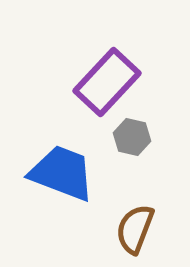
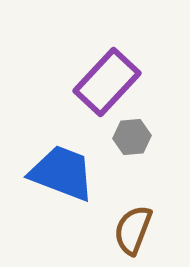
gray hexagon: rotated 18 degrees counterclockwise
brown semicircle: moved 2 px left, 1 px down
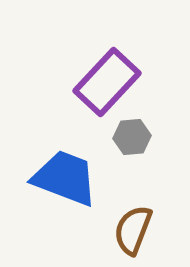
blue trapezoid: moved 3 px right, 5 px down
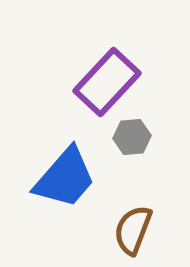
blue trapezoid: rotated 110 degrees clockwise
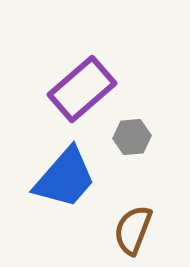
purple rectangle: moved 25 px left, 7 px down; rotated 6 degrees clockwise
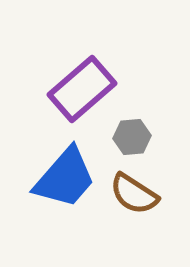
brown semicircle: moved 1 px right, 36 px up; rotated 78 degrees counterclockwise
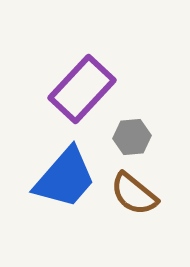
purple rectangle: rotated 6 degrees counterclockwise
brown semicircle: rotated 6 degrees clockwise
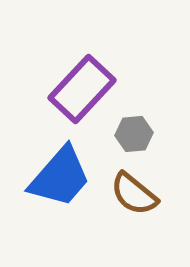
gray hexagon: moved 2 px right, 3 px up
blue trapezoid: moved 5 px left, 1 px up
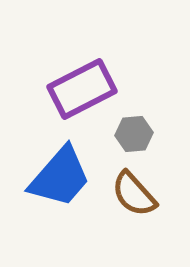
purple rectangle: rotated 20 degrees clockwise
brown semicircle: rotated 9 degrees clockwise
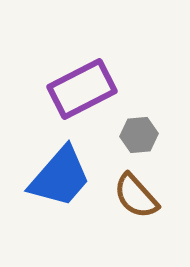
gray hexagon: moved 5 px right, 1 px down
brown semicircle: moved 2 px right, 2 px down
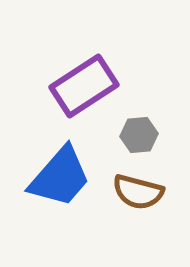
purple rectangle: moved 2 px right, 3 px up; rotated 6 degrees counterclockwise
brown semicircle: moved 2 px right, 4 px up; rotated 33 degrees counterclockwise
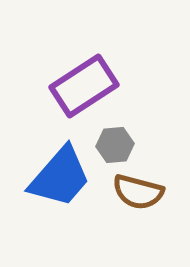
gray hexagon: moved 24 px left, 10 px down
